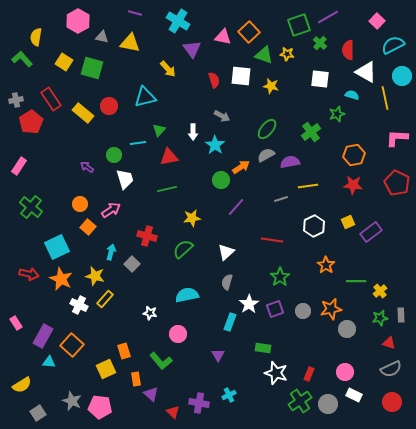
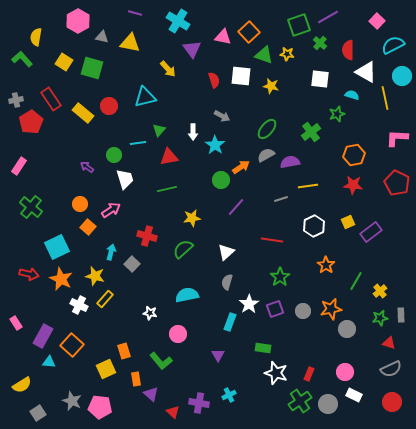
green line at (356, 281): rotated 60 degrees counterclockwise
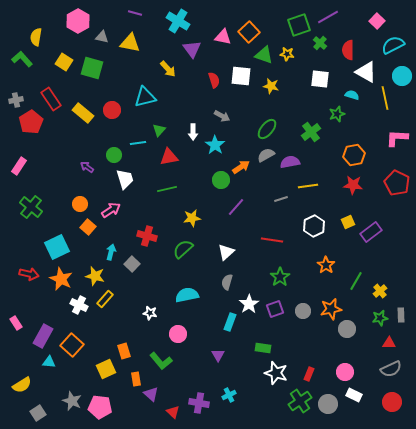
red circle at (109, 106): moved 3 px right, 4 px down
red triangle at (389, 343): rotated 16 degrees counterclockwise
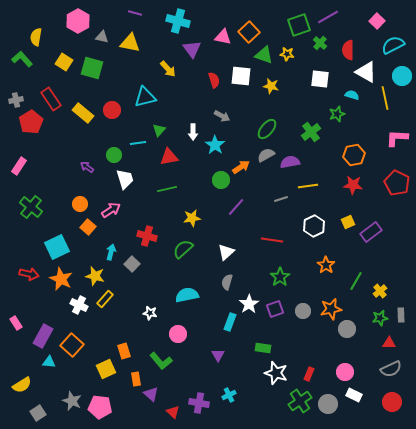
cyan cross at (178, 21): rotated 15 degrees counterclockwise
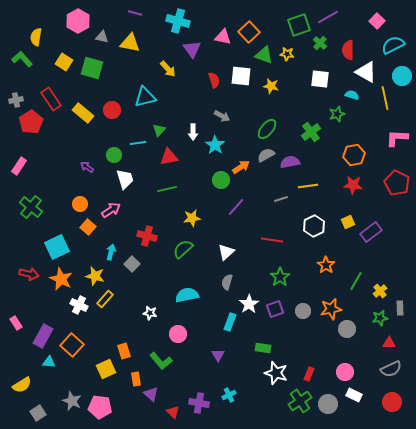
gray rectangle at (401, 315): moved 1 px left, 7 px up
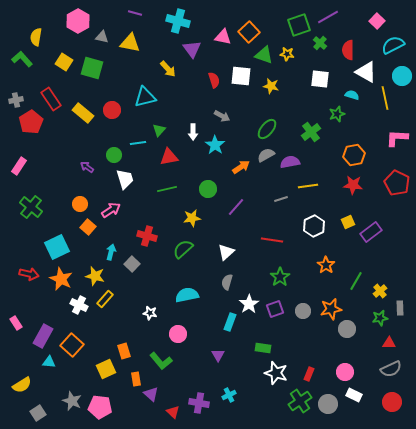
green circle at (221, 180): moved 13 px left, 9 px down
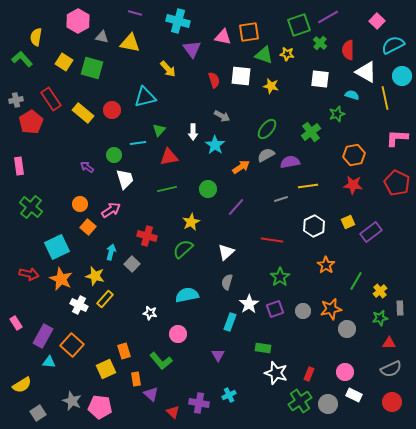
orange square at (249, 32): rotated 35 degrees clockwise
pink rectangle at (19, 166): rotated 42 degrees counterclockwise
yellow star at (192, 218): moved 1 px left, 4 px down; rotated 18 degrees counterclockwise
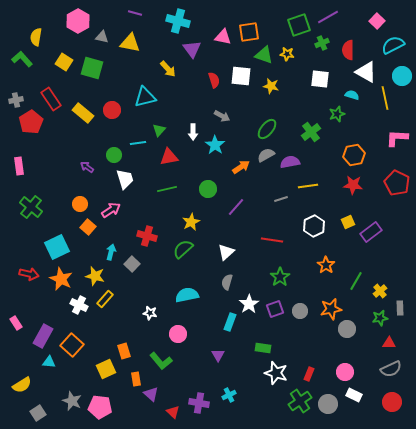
green cross at (320, 43): moved 2 px right; rotated 24 degrees clockwise
gray circle at (303, 311): moved 3 px left
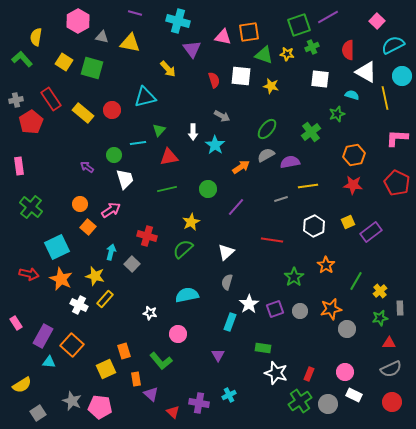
green cross at (322, 43): moved 10 px left, 4 px down
green star at (280, 277): moved 14 px right
